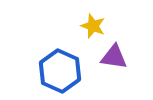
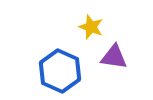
yellow star: moved 2 px left, 1 px down
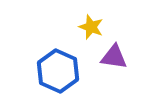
blue hexagon: moved 2 px left
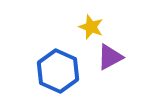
purple triangle: moved 4 px left; rotated 36 degrees counterclockwise
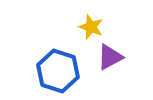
blue hexagon: rotated 6 degrees counterclockwise
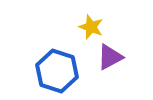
blue hexagon: moved 1 px left
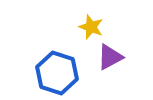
blue hexagon: moved 2 px down
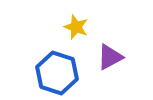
yellow star: moved 15 px left
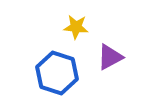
yellow star: rotated 15 degrees counterclockwise
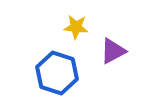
purple triangle: moved 3 px right, 6 px up
